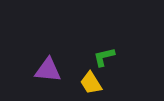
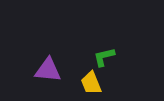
yellow trapezoid: rotated 10 degrees clockwise
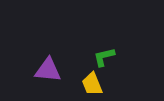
yellow trapezoid: moved 1 px right, 1 px down
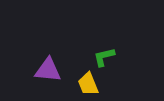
yellow trapezoid: moved 4 px left
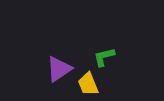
purple triangle: moved 11 px right, 1 px up; rotated 40 degrees counterclockwise
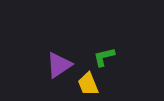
purple triangle: moved 4 px up
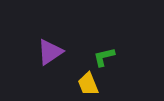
purple triangle: moved 9 px left, 13 px up
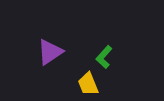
green L-shape: rotated 35 degrees counterclockwise
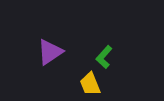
yellow trapezoid: moved 2 px right
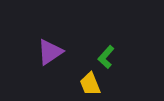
green L-shape: moved 2 px right
